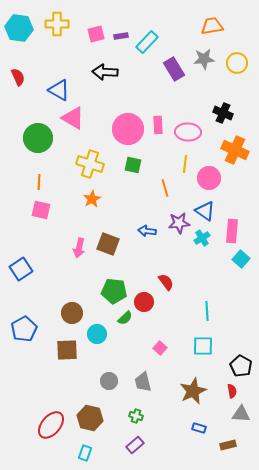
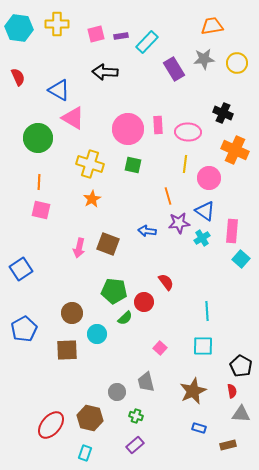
orange line at (165, 188): moved 3 px right, 8 px down
gray circle at (109, 381): moved 8 px right, 11 px down
gray trapezoid at (143, 382): moved 3 px right
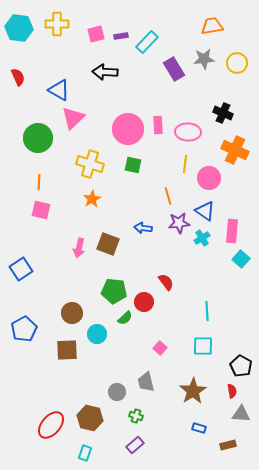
pink triangle at (73, 118): rotated 45 degrees clockwise
blue arrow at (147, 231): moved 4 px left, 3 px up
brown star at (193, 391): rotated 8 degrees counterclockwise
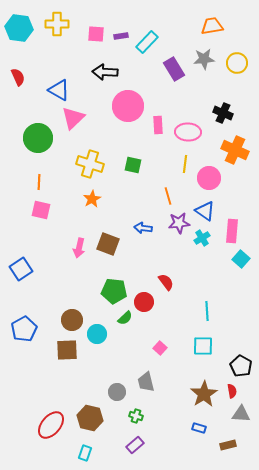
pink square at (96, 34): rotated 18 degrees clockwise
pink circle at (128, 129): moved 23 px up
brown circle at (72, 313): moved 7 px down
brown star at (193, 391): moved 11 px right, 3 px down
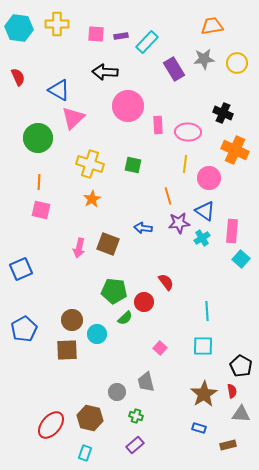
blue square at (21, 269): rotated 10 degrees clockwise
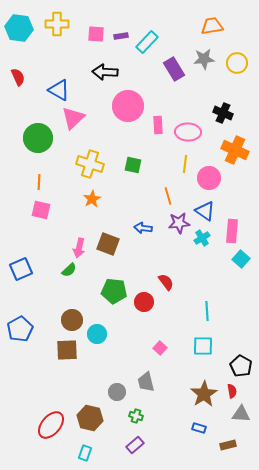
green semicircle at (125, 318): moved 56 px left, 48 px up
blue pentagon at (24, 329): moved 4 px left
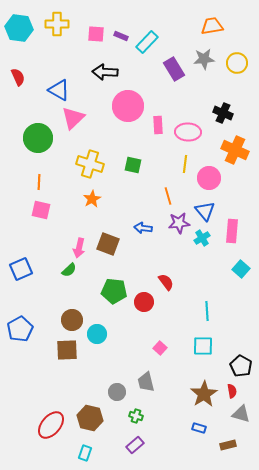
purple rectangle at (121, 36): rotated 32 degrees clockwise
blue triangle at (205, 211): rotated 15 degrees clockwise
cyan square at (241, 259): moved 10 px down
gray triangle at (241, 414): rotated 12 degrees clockwise
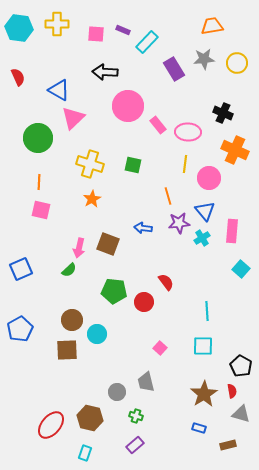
purple rectangle at (121, 36): moved 2 px right, 6 px up
pink rectangle at (158, 125): rotated 36 degrees counterclockwise
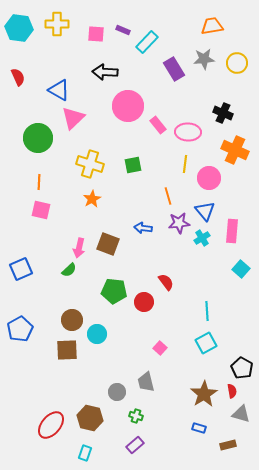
green square at (133, 165): rotated 24 degrees counterclockwise
cyan square at (203, 346): moved 3 px right, 3 px up; rotated 30 degrees counterclockwise
black pentagon at (241, 366): moved 1 px right, 2 px down
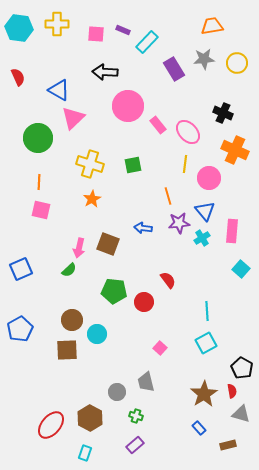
pink ellipse at (188, 132): rotated 45 degrees clockwise
red semicircle at (166, 282): moved 2 px right, 2 px up
brown hexagon at (90, 418): rotated 15 degrees clockwise
blue rectangle at (199, 428): rotated 32 degrees clockwise
